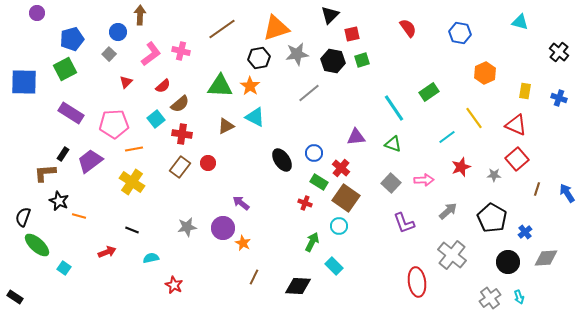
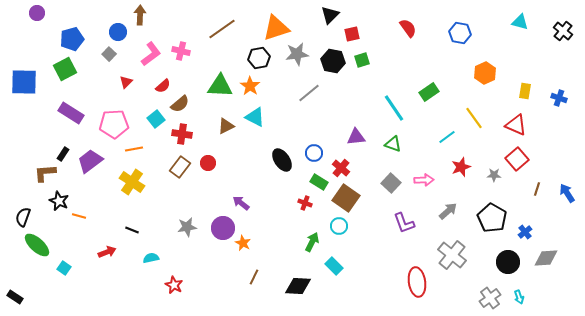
black cross at (559, 52): moved 4 px right, 21 px up
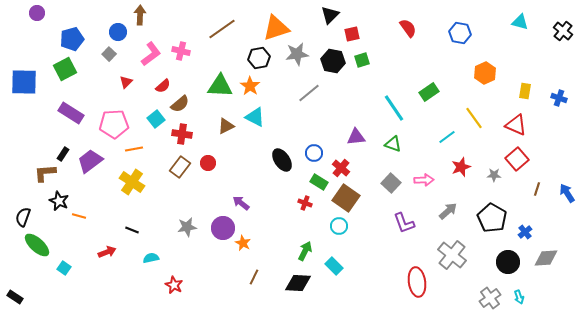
green arrow at (312, 242): moved 7 px left, 9 px down
black diamond at (298, 286): moved 3 px up
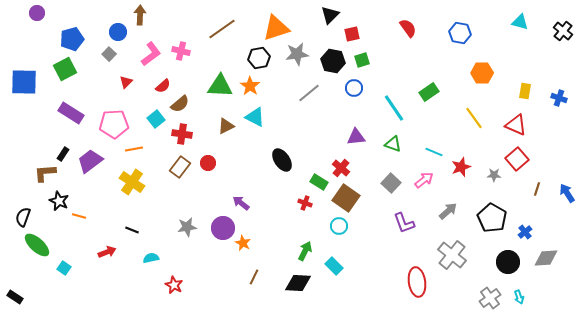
orange hexagon at (485, 73): moved 3 px left; rotated 25 degrees clockwise
cyan line at (447, 137): moved 13 px left, 15 px down; rotated 60 degrees clockwise
blue circle at (314, 153): moved 40 px right, 65 px up
pink arrow at (424, 180): rotated 36 degrees counterclockwise
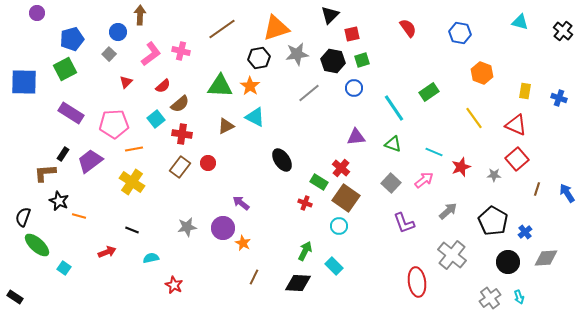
orange hexagon at (482, 73): rotated 20 degrees clockwise
black pentagon at (492, 218): moved 1 px right, 3 px down
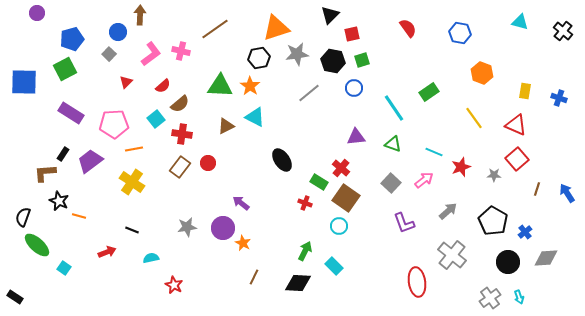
brown line at (222, 29): moved 7 px left
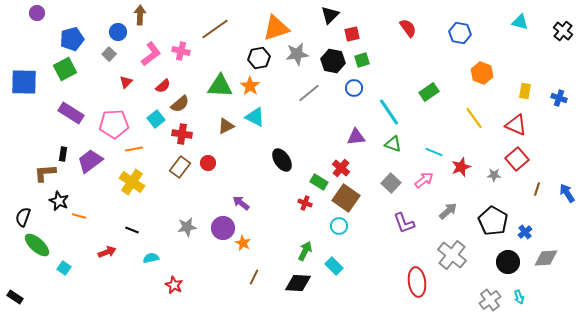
cyan line at (394, 108): moved 5 px left, 4 px down
black rectangle at (63, 154): rotated 24 degrees counterclockwise
gray cross at (490, 298): moved 2 px down
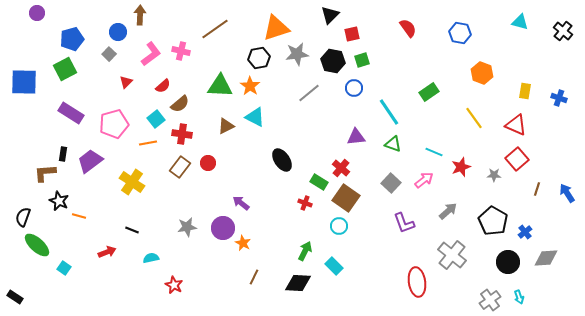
pink pentagon at (114, 124): rotated 12 degrees counterclockwise
orange line at (134, 149): moved 14 px right, 6 px up
